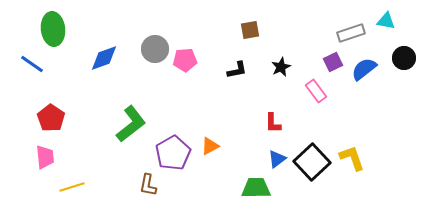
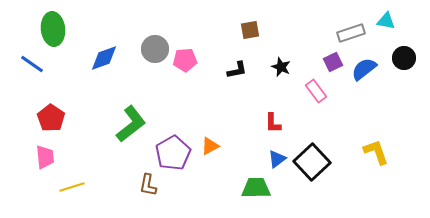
black star: rotated 24 degrees counterclockwise
yellow L-shape: moved 24 px right, 6 px up
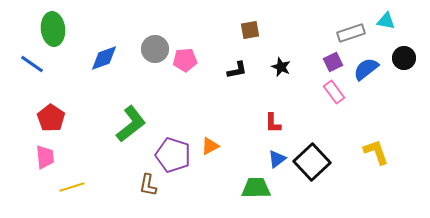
blue semicircle: moved 2 px right
pink rectangle: moved 18 px right, 1 px down
purple pentagon: moved 2 px down; rotated 24 degrees counterclockwise
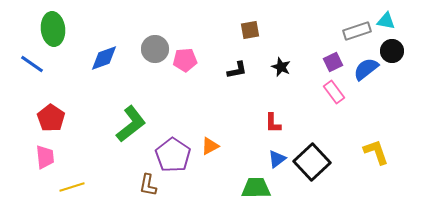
gray rectangle: moved 6 px right, 2 px up
black circle: moved 12 px left, 7 px up
purple pentagon: rotated 16 degrees clockwise
